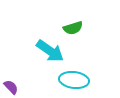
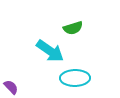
cyan ellipse: moved 1 px right, 2 px up; rotated 8 degrees counterclockwise
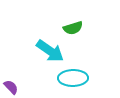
cyan ellipse: moved 2 px left
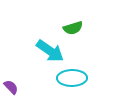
cyan ellipse: moved 1 px left
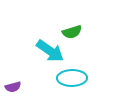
green semicircle: moved 1 px left, 4 px down
purple semicircle: moved 2 px right; rotated 119 degrees clockwise
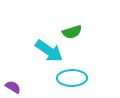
cyan arrow: moved 1 px left
purple semicircle: rotated 133 degrees counterclockwise
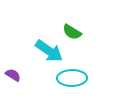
green semicircle: rotated 48 degrees clockwise
purple semicircle: moved 12 px up
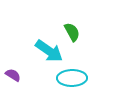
green semicircle: rotated 150 degrees counterclockwise
